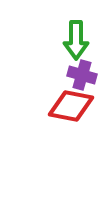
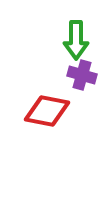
red diamond: moved 24 px left, 5 px down
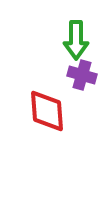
red diamond: rotated 75 degrees clockwise
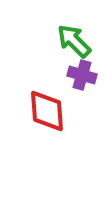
green arrow: moved 2 px left, 1 px down; rotated 135 degrees clockwise
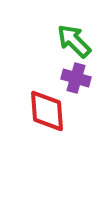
purple cross: moved 6 px left, 3 px down
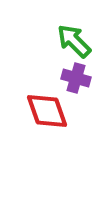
red diamond: rotated 15 degrees counterclockwise
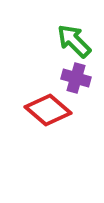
red diamond: moved 1 px right, 1 px up; rotated 30 degrees counterclockwise
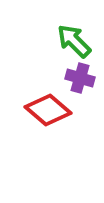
purple cross: moved 4 px right
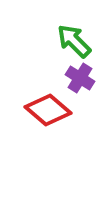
purple cross: rotated 16 degrees clockwise
